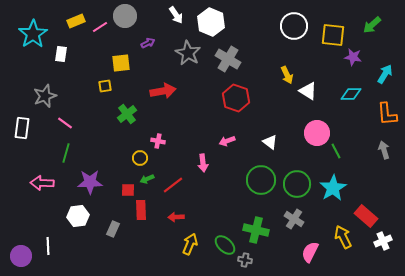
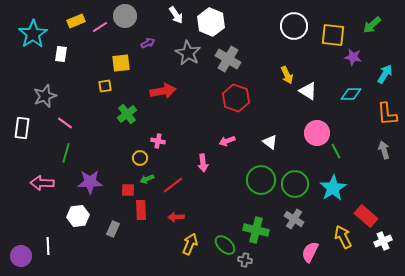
green circle at (297, 184): moved 2 px left
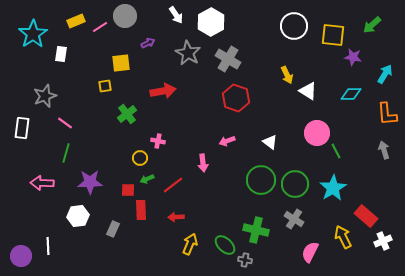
white hexagon at (211, 22): rotated 8 degrees clockwise
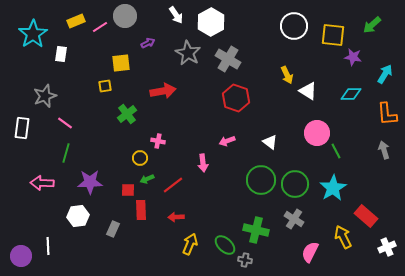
white cross at (383, 241): moved 4 px right, 6 px down
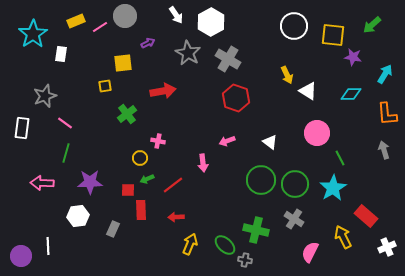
yellow square at (121, 63): moved 2 px right
green line at (336, 151): moved 4 px right, 7 px down
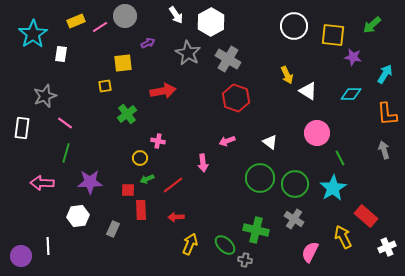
green circle at (261, 180): moved 1 px left, 2 px up
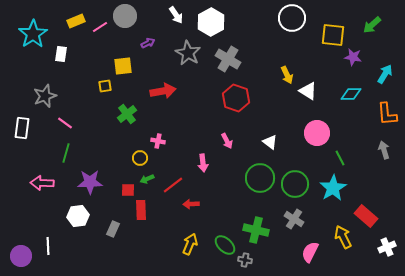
white circle at (294, 26): moved 2 px left, 8 px up
yellow square at (123, 63): moved 3 px down
pink arrow at (227, 141): rotated 98 degrees counterclockwise
red arrow at (176, 217): moved 15 px right, 13 px up
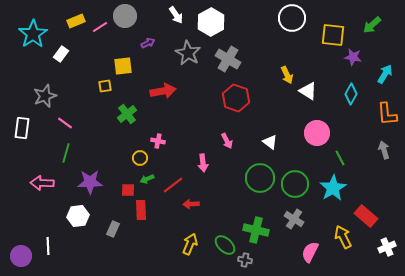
white rectangle at (61, 54): rotated 28 degrees clockwise
cyan diamond at (351, 94): rotated 60 degrees counterclockwise
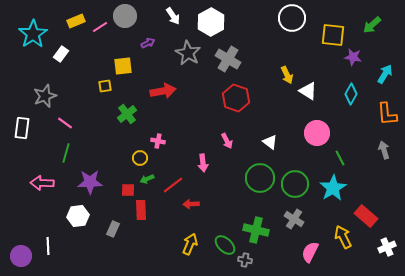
white arrow at (176, 15): moved 3 px left, 1 px down
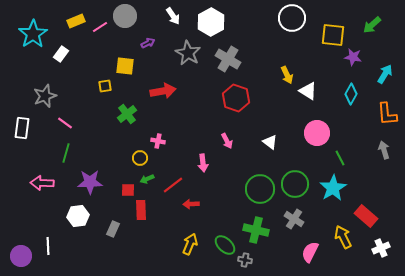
yellow square at (123, 66): moved 2 px right; rotated 12 degrees clockwise
green circle at (260, 178): moved 11 px down
white cross at (387, 247): moved 6 px left, 1 px down
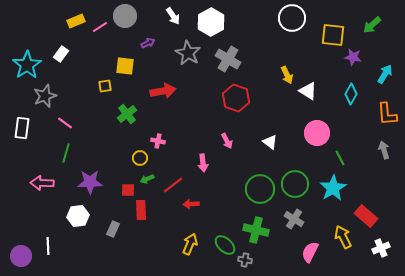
cyan star at (33, 34): moved 6 px left, 31 px down
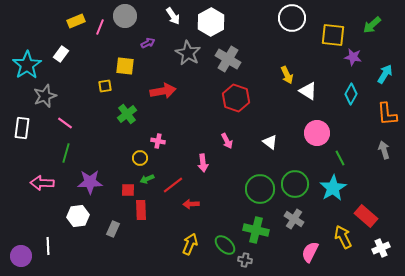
pink line at (100, 27): rotated 35 degrees counterclockwise
